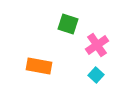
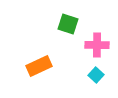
pink cross: rotated 35 degrees clockwise
orange rectangle: rotated 35 degrees counterclockwise
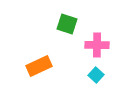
green square: moved 1 px left
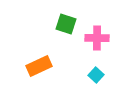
green square: moved 1 px left
pink cross: moved 7 px up
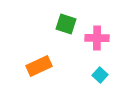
cyan square: moved 4 px right
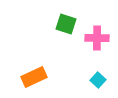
orange rectangle: moved 5 px left, 11 px down
cyan square: moved 2 px left, 5 px down
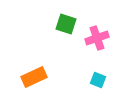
pink cross: rotated 20 degrees counterclockwise
cyan square: rotated 21 degrees counterclockwise
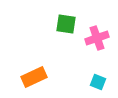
green square: rotated 10 degrees counterclockwise
cyan square: moved 2 px down
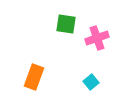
orange rectangle: rotated 45 degrees counterclockwise
cyan square: moved 7 px left; rotated 28 degrees clockwise
